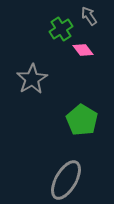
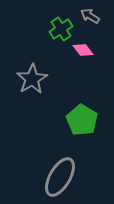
gray arrow: moved 1 px right; rotated 24 degrees counterclockwise
gray ellipse: moved 6 px left, 3 px up
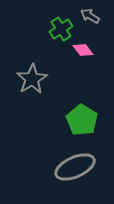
gray ellipse: moved 15 px right, 10 px up; rotated 36 degrees clockwise
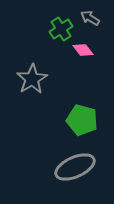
gray arrow: moved 2 px down
green pentagon: rotated 16 degrees counterclockwise
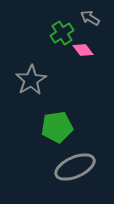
green cross: moved 1 px right, 4 px down
gray star: moved 1 px left, 1 px down
green pentagon: moved 25 px left, 7 px down; rotated 24 degrees counterclockwise
